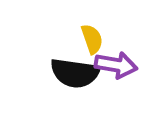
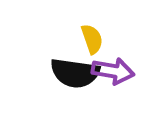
purple arrow: moved 3 px left, 6 px down
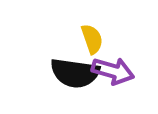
purple arrow: rotated 6 degrees clockwise
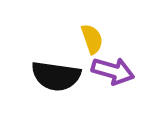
black semicircle: moved 19 px left, 3 px down
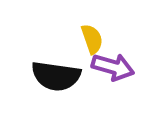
purple arrow: moved 4 px up
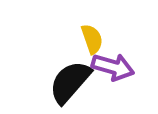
black semicircle: moved 14 px right, 6 px down; rotated 123 degrees clockwise
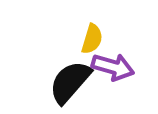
yellow semicircle: rotated 36 degrees clockwise
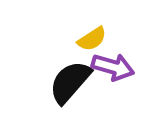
yellow semicircle: rotated 40 degrees clockwise
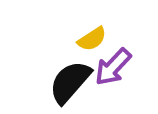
purple arrow: rotated 117 degrees clockwise
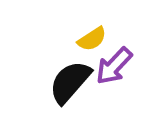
purple arrow: moved 1 px right, 1 px up
